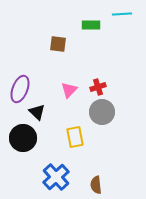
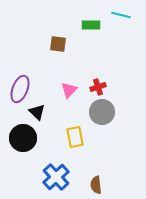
cyan line: moved 1 px left, 1 px down; rotated 18 degrees clockwise
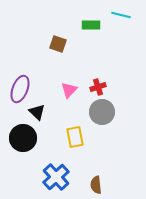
brown square: rotated 12 degrees clockwise
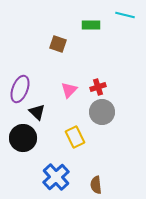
cyan line: moved 4 px right
yellow rectangle: rotated 15 degrees counterclockwise
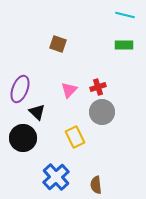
green rectangle: moved 33 px right, 20 px down
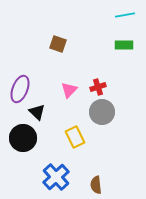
cyan line: rotated 24 degrees counterclockwise
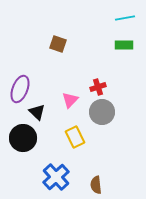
cyan line: moved 3 px down
pink triangle: moved 1 px right, 10 px down
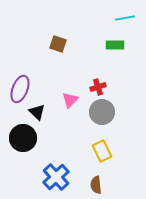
green rectangle: moved 9 px left
yellow rectangle: moved 27 px right, 14 px down
